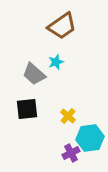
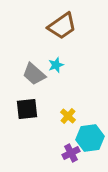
cyan star: moved 3 px down
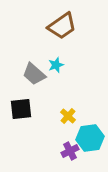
black square: moved 6 px left
purple cross: moved 1 px left, 2 px up
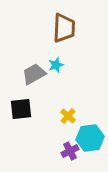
brown trapezoid: moved 2 px right, 2 px down; rotated 52 degrees counterclockwise
gray trapezoid: rotated 110 degrees clockwise
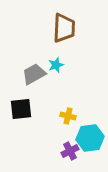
yellow cross: rotated 28 degrees counterclockwise
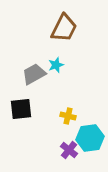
brown trapezoid: rotated 24 degrees clockwise
purple cross: moved 1 px left, 1 px up; rotated 24 degrees counterclockwise
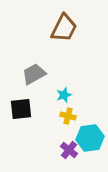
cyan star: moved 8 px right, 30 px down
